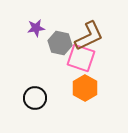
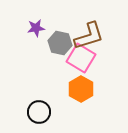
brown L-shape: rotated 8 degrees clockwise
pink square: rotated 12 degrees clockwise
orange hexagon: moved 4 px left, 1 px down
black circle: moved 4 px right, 14 px down
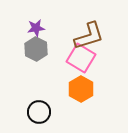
gray hexagon: moved 24 px left, 6 px down; rotated 15 degrees clockwise
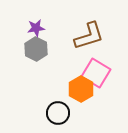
pink square: moved 15 px right, 15 px down
black circle: moved 19 px right, 1 px down
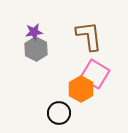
purple star: moved 2 px left, 4 px down
brown L-shape: rotated 80 degrees counterclockwise
pink square: moved 1 px left, 1 px down
black circle: moved 1 px right
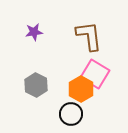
gray hexagon: moved 36 px down
black circle: moved 12 px right, 1 px down
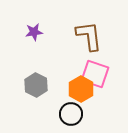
pink square: rotated 12 degrees counterclockwise
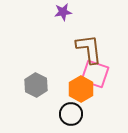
purple star: moved 29 px right, 20 px up
brown L-shape: moved 13 px down
